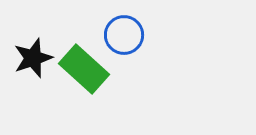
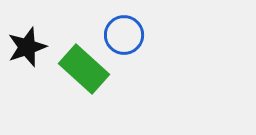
black star: moved 6 px left, 11 px up
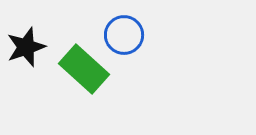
black star: moved 1 px left
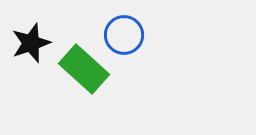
black star: moved 5 px right, 4 px up
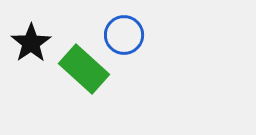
black star: rotated 15 degrees counterclockwise
